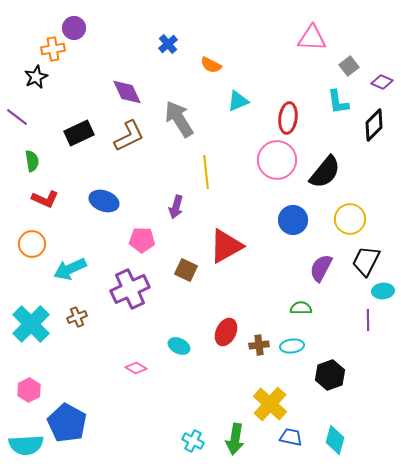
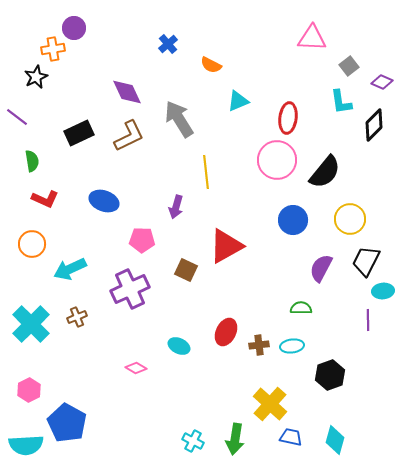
cyan L-shape at (338, 102): moved 3 px right
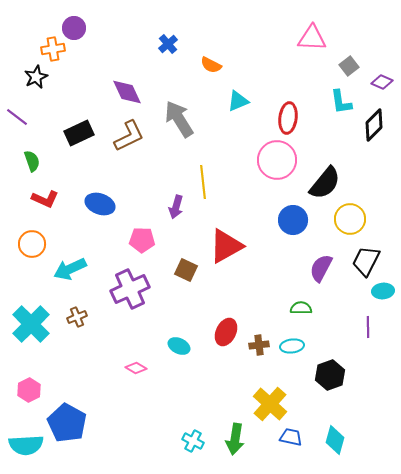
green semicircle at (32, 161): rotated 10 degrees counterclockwise
yellow line at (206, 172): moved 3 px left, 10 px down
black semicircle at (325, 172): moved 11 px down
blue ellipse at (104, 201): moved 4 px left, 3 px down
purple line at (368, 320): moved 7 px down
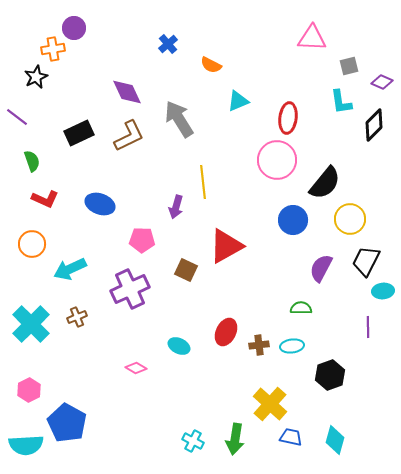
gray square at (349, 66): rotated 24 degrees clockwise
